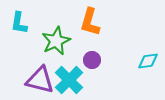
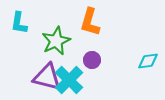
purple triangle: moved 7 px right, 3 px up
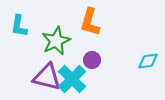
cyan L-shape: moved 3 px down
cyan cross: moved 3 px right, 1 px up
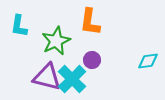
orange L-shape: rotated 8 degrees counterclockwise
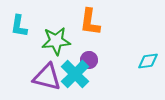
green star: rotated 20 degrees clockwise
purple circle: moved 3 px left
cyan cross: moved 3 px right, 5 px up
